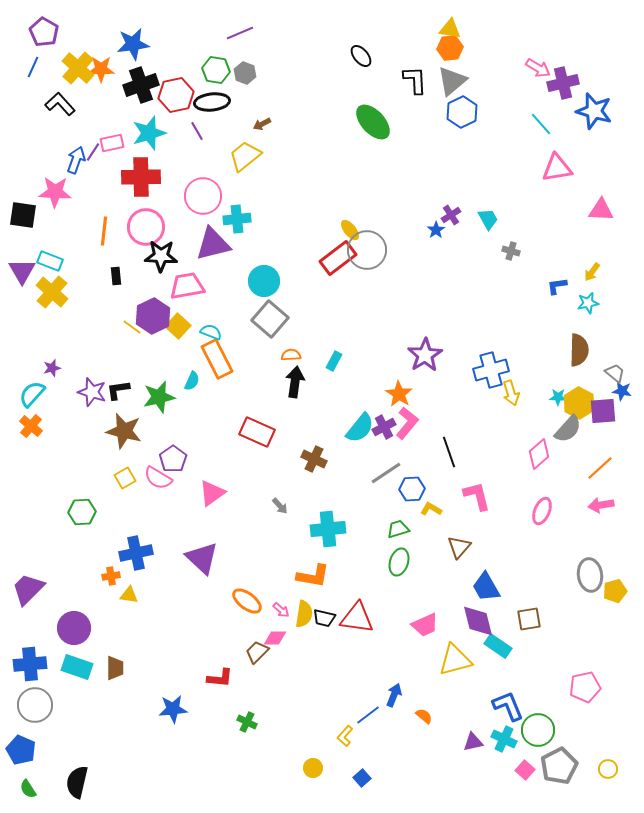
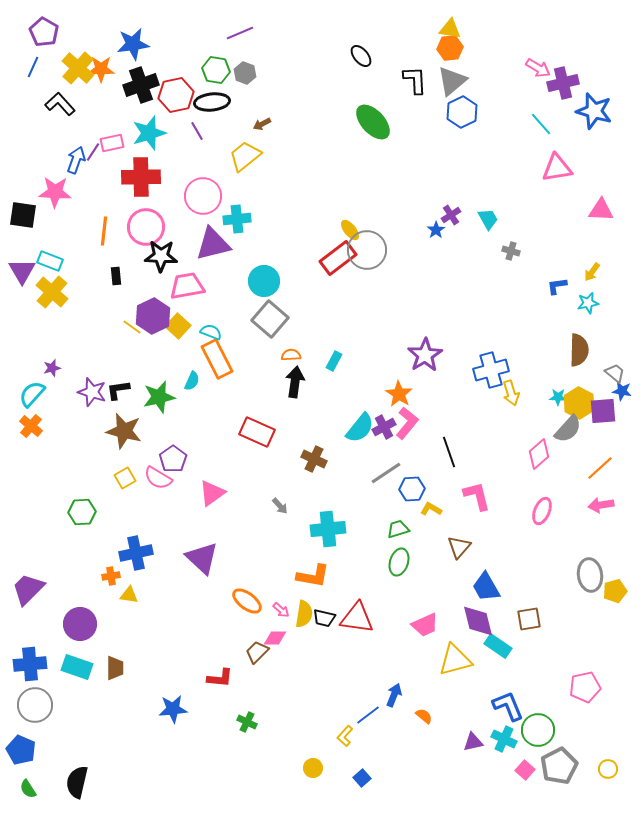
purple circle at (74, 628): moved 6 px right, 4 px up
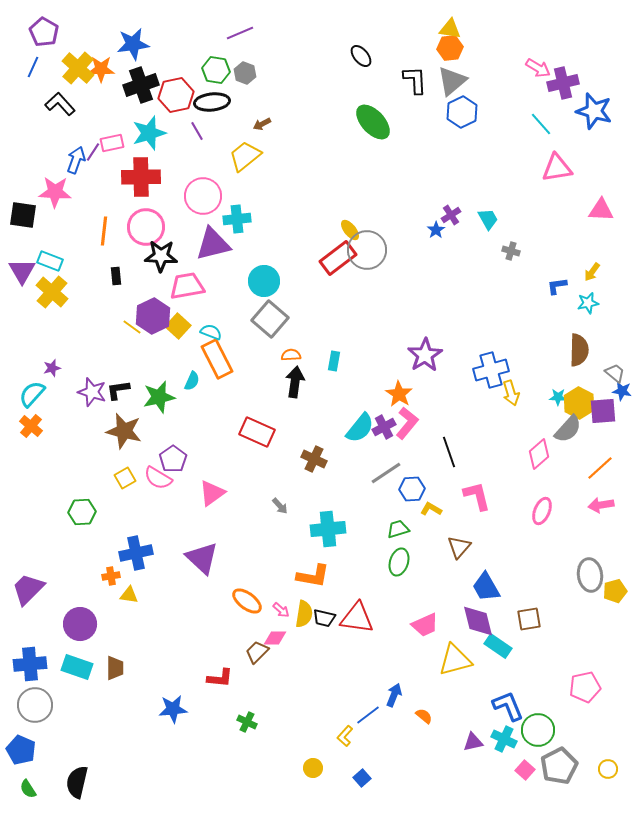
cyan rectangle at (334, 361): rotated 18 degrees counterclockwise
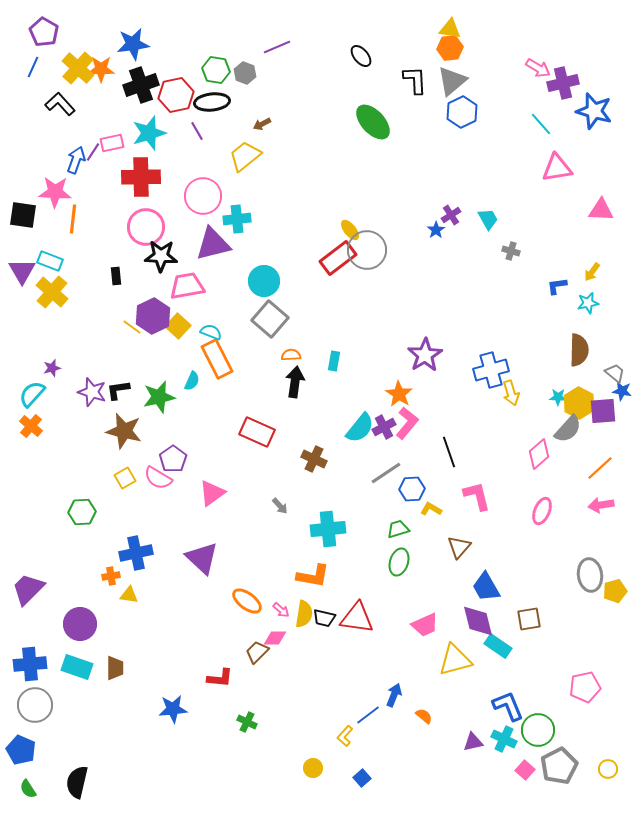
purple line at (240, 33): moved 37 px right, 14 px down
orange line at (104, 231): moved 31 px left, 12 px up
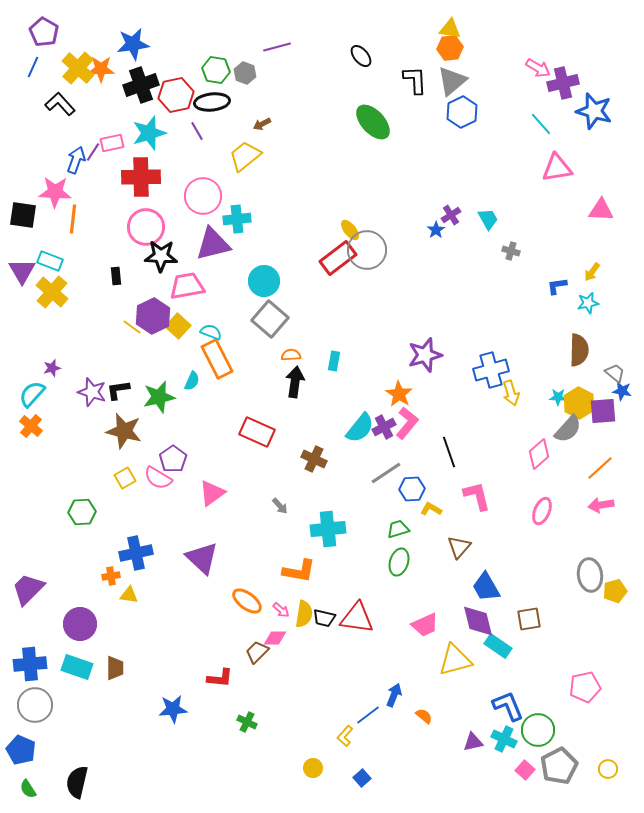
purple line at (277, 47): rotated 8 degrees clockwise
purple star at (425, 355): rotated 16 degrees clockwise
orange L-shape at (313, 576): moved 14 px left, 5 px up
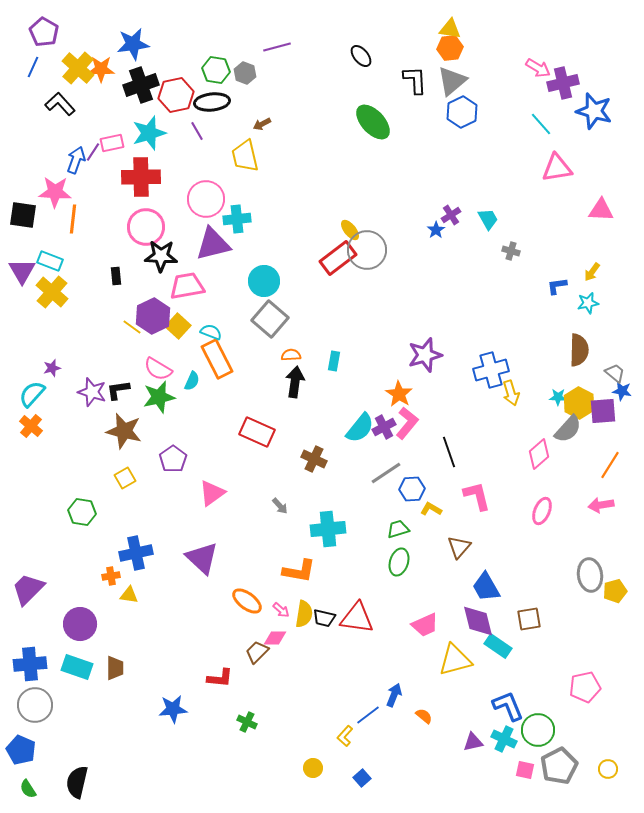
yellow trapezoid at (245, 156): rotated 64 degrees counterclockwise
pink circle at (203, 196): moved 3 px right, 3 px down
orange line at (600, 468): moved 10 px right, 3 px up; rotated 16 degrees counterclockwise
pink semicircle at (158, 478): moved 109 px up
green hexagon at (82, 512): rotated 12 degrees clockwise
pink square at (525, 770): rotated 30 degrees counterclockwise
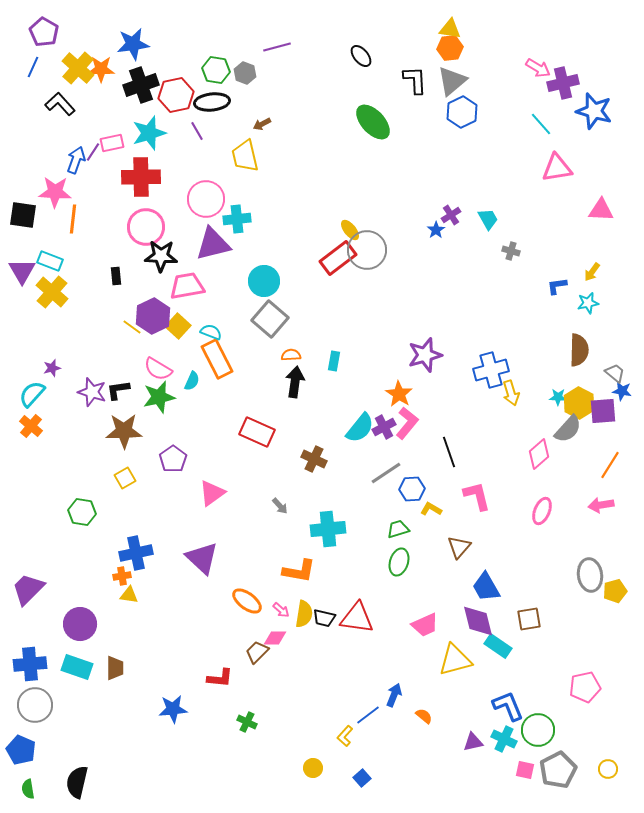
brown star at (124, 431): rotated 15 degrees counterclockwise
orange cross at (111, 576): moved 11 px right
gray pentagon at (559, 766): moved 1 px left, 4 px down
green semicircle at (28, 789): rotated 24 degrees clockwise
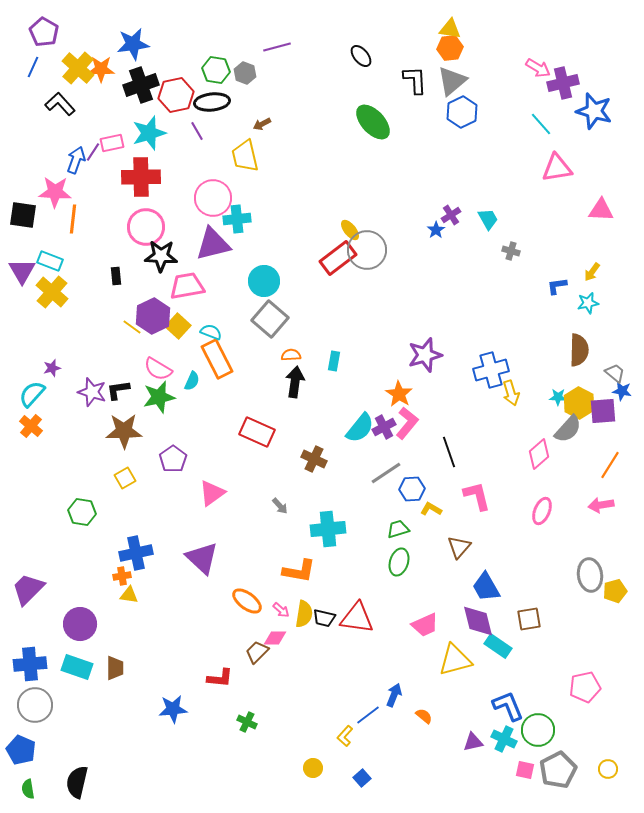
pink circle at (206, 199): moved 7 px right, 1 px up
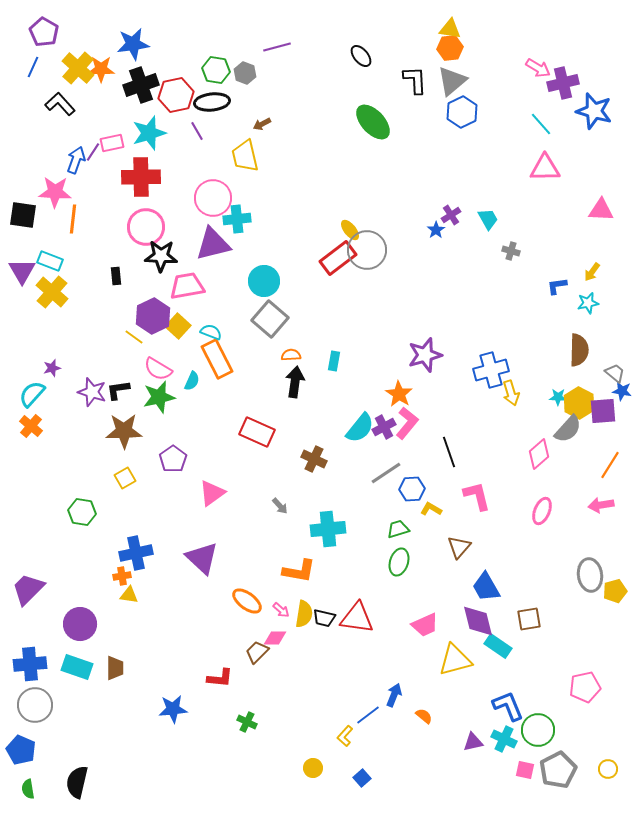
pink triangle at (557, 168): moved 12 px left; rotated 8 degrees clockwise
yellow line at (132, 327): moved 2 px right, 10 px down
